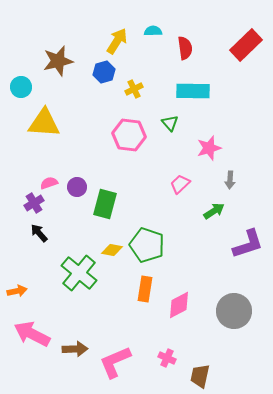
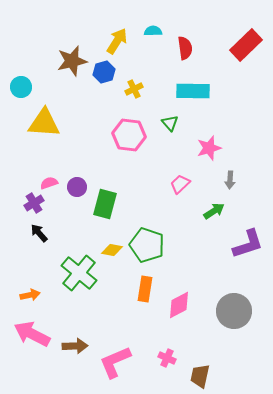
brown star: moved 14 px right
orange arrow: moved 13 px right, 4 px down
brown arrow: moved 3 px up
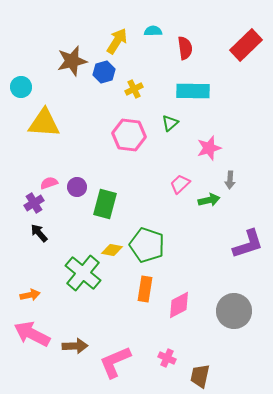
green triangle: rotated 30 degrees clockwise
green arrow: moved 5 px left, 11 px up; rotated 20 degrees clockwise
green cross: moved 4 px right
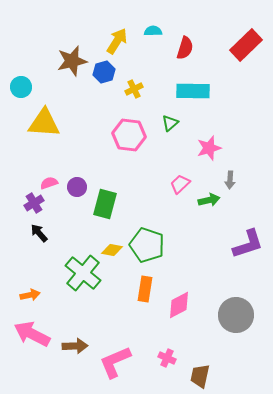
red semicircle: rotated 25 degrees clockwise
gray circle: moved 2 px right, 4 px down
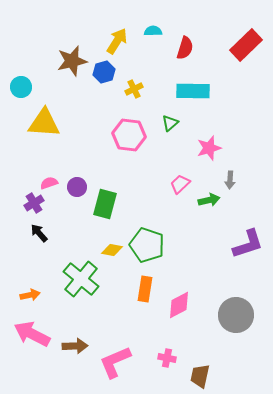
green cross: moved 2 px left, 6 px down
pink cross: rotated 12 degrees counterclockwise
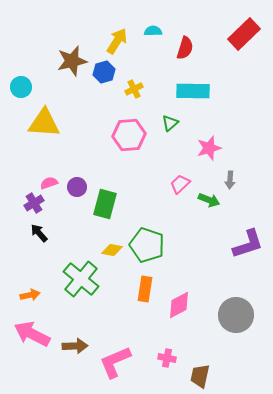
red rectangle: moved 2 px left, 11 px up
pink hexagon: rotated 12 degrees counterclockwise
green arrow: rotated 35 degrees clockwise
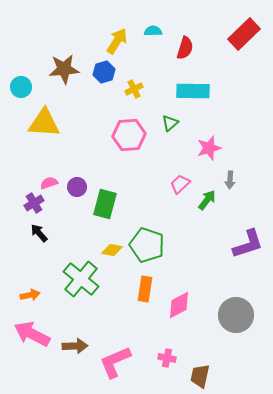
brown star: moved 8 px left, 8 px down; rotated 8 degrees clockwise
green arrow: moved 2 px left; rotated 75 degrees counterclockwise
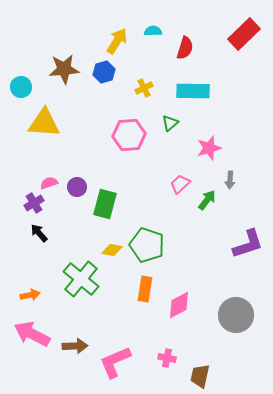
yellow cross: moved 10 px right, 1 px up
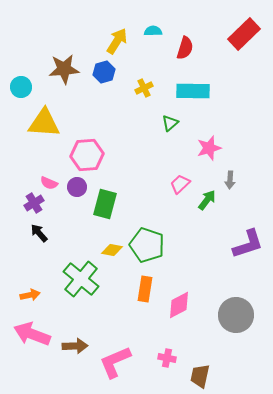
pink hexagon: moved 42 px left, 20 px down
pink semicircle: rotated 138 degrees counterclockwise
pink arrow: rotated 6 degrees counterclockwise
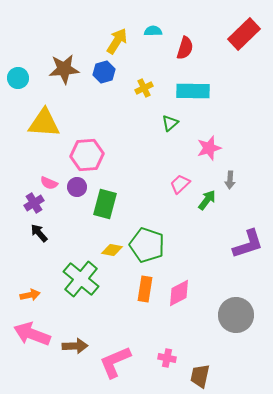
cyan circle: moved 3 px left, 9 px up
pink diamond: moved 12 px up
